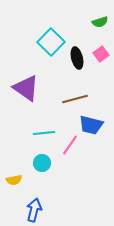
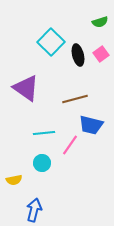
black ellipse: moved 1 px right, 3 px up
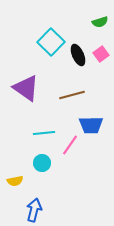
black ellipse: rotated 10 degrees counterclockwise
brown line: moved 3 px left, 4 px up
blue trapezoid: rotated 15 degrees counterclockwise
yellow semicircle: moved 1 px right, 1 px down
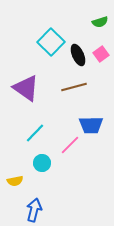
brown line: moved 2 px right, 8 px up
cyan line: moved 9 px left; rotated 40 degrees counterclockwise
pink line: rotated 10 degrees clockwise
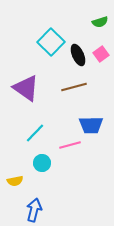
pink line: rotated 30 degrees clockwise
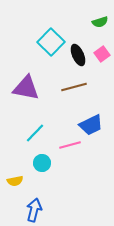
pink square: moved 1 px right
purple triangle: rotated 24 degrees counterclockwise
blue trapezoid: rotated 25 degrees counterclockwise
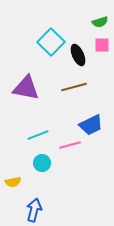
pink square: moved 9 px up; rotated 35 degrees clockwise
cyan line: moved 3 px right, 2 px down; rotated 25 degrees clockwise
yellow semicircle: moved 2 px left, 1 px down
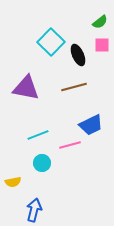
green semicircle: rotated 21 degrees counterclockwise
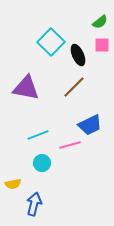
brown line: rotated 30 degrees counterclockwise
blue trapezoid: moved 1 px left
yellow semicircle: moved 2 px down
blue arrow: moved 6 px up
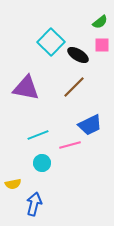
black ellipse: rotated 35 degrees counterclockwise
